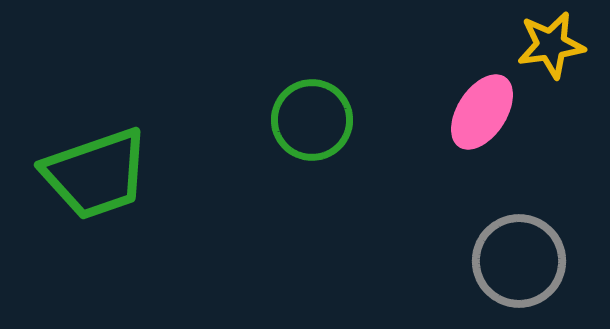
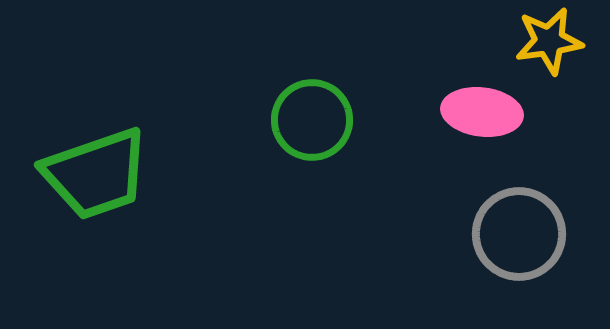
yellow star: moved 2 px left, 4 px up
pink ellipse: rotated 64 degrees clockwise
gray circle: moved 27 px up
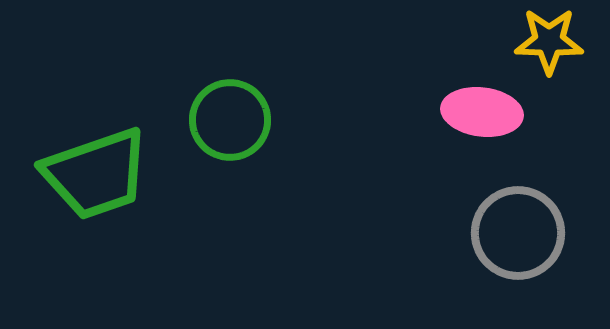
yellow star: rotated 10 degrees clockwise
green circle: moved 82 px left
gray circle: moved 1 px left, 1 px up
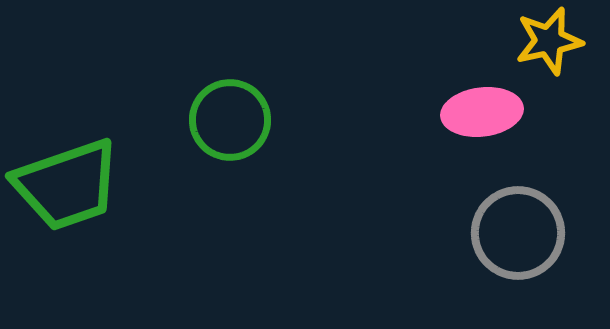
yellow star: rotated 14 degrees counterclockwise
pink ellipse: rotated 14 degrees counterclockwise
green trapezoid: moved 29 px left, 11 px down
